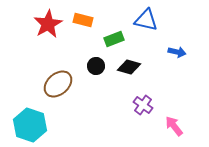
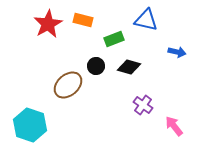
brown ellipse: moved 10 px right, 1 px down
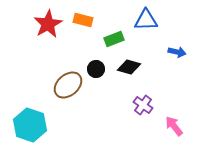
blue triangle: rotated 15 degrees counterclockwise
black circle: moved 3 px down
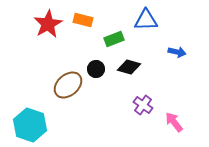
pink arrow: moved 4 px up
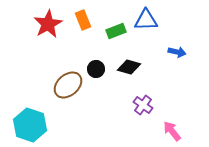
orange rectangle: rotated 54 degrees clockwise
green rectangle: moved 2 px right, 8 px up
pink arrow: moved 2 px left, 9 px down
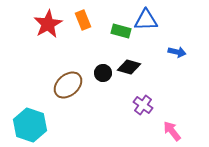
green rectangle: moved 5 px right; rotated 36 degrees clockwise
black circle: moved 7 px right, 4 px down
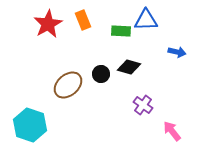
green rectangle: rotated 12 degrees counterclockwise
black circle: moved 2 px left, 1 px down
